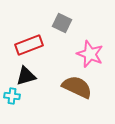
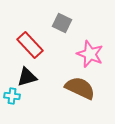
red rectangle: moved 1 px right; rotated 68 degrees clockwise
black triangle: moved 1 px right, 1 px down
brown semicircle: moved 3 px right, 1 px down
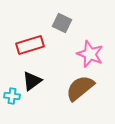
red rectangle: rotated 64 degrees counterclockwise
black triangle: moved 5 px right, 4 px down; rotated 20 degrees counterclockwise
brown semicircle: rotated 64 degrees counterclockwise
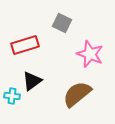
red rectangle: moved 5 px left
brown semicircle: moved 3 px left, 6 px down
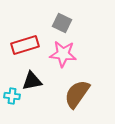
pink star: moved 27 px left; rotated 16 degrees counterclockwise
black triangle: rotated 25 degrees clockwise
brown semicircle: rotated 16 degrees counterclockwise
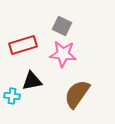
gray square: moved 3 px down
red rectangle: moved 2 px left
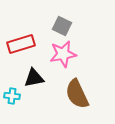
red rectangle: moved 2 px left, 1 px up
pink star: rotated 16 degrees counterclockwise
black triangle: moved 2 px right, 3 px up
brown semicircle: rotated 60 degrees counterclockwise
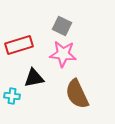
red rectangle: moved 2 px left, 1 px down
pink star: rotated 16 degrees clockwise
